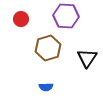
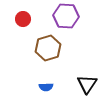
red circle: moved 2 px right
black triangle: moved 26 px down
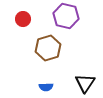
purple hexagon: rotated 10 degrees clockwise
black triangle: moved 2 px left, 1 px up
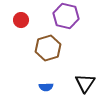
red circle: moved 2 px left, 1 px down
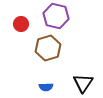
purple hexagon: moved 10 px left
red circle: moved 4 px down
black triangle: moved 2 px left
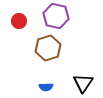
red circle: moved 2 px left, 3 px up
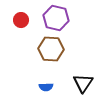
purple hexagon: moved 2 px down
red circle: moved 2 px right, 1 px up
brown hexagon: moved 3 px right, 1 px down; rotated 20 degrees clockwise
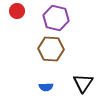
red circle: moved 4 px left, 9 px up
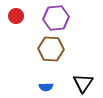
red circle: moved 1 px left, 5 px down
purple hexagon: rotated 20 degrees counterclockwise
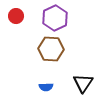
purple hexagon: moved 1 px left; rotated 20 degrees counterclockwise
